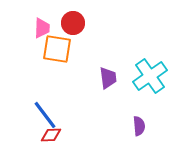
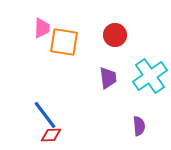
red circle: moved 42 px right, 12 px down
orange square: moved 7 px right, 7 px up
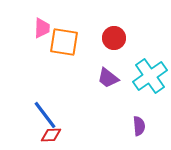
red circle: moved 1 px left, 3 px down
purple trapezoid: rotated 135 degrees clockwise
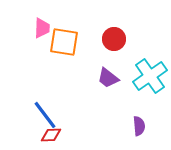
red circle: moved 1 px down
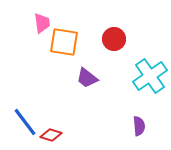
pink trapezoid: moved 5 px up; rotated 10 degrees counterclockwise
purple trapezoid: moved 21 px left
blue line: moved 20 px left, 7 px down
red diamond: rotated 20 degrees clockwise
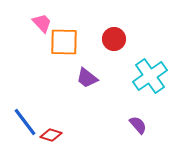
pink trapezoid: rotated 35 degrees counterclockwise
orange square: rotated 8 degrees counterclockwise
purple semicircle: moved 1 px left, 1 px up; rotated 36 degrees counterclockwise
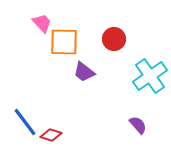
purple trapezoid: moved 3 px left, 6 px up
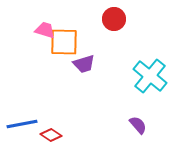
pink trapezoid: moved 3 px right, 7 px down; rotated 30 degrees counterclockwise
red circle: moved 20 px up
purple trapezoid: moved 8 px up; rotated 55 degrees counterclockwise
cyan cross: rotated 16 degrees counterclockwise
blue line: moved 3 px left, 2 px down; rotated 64 degrees counterclockwise
red diamond: rotated 15 degrees clockwise
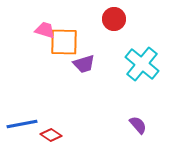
cyan cross: moved 8 px left, 12 px up
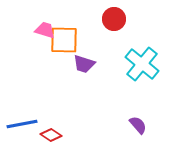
orange square: moved 2 px up
purple trapezoid: rotated 35 degrees clockwise
